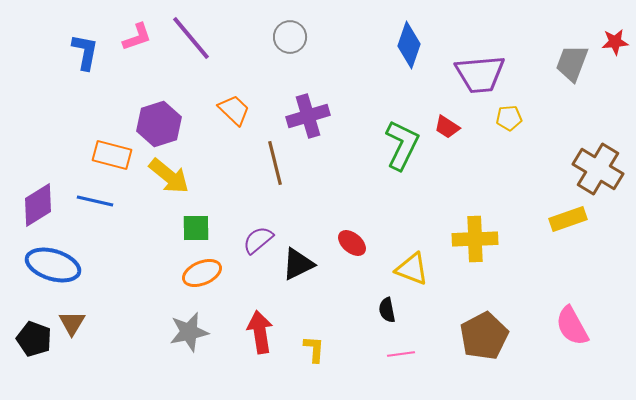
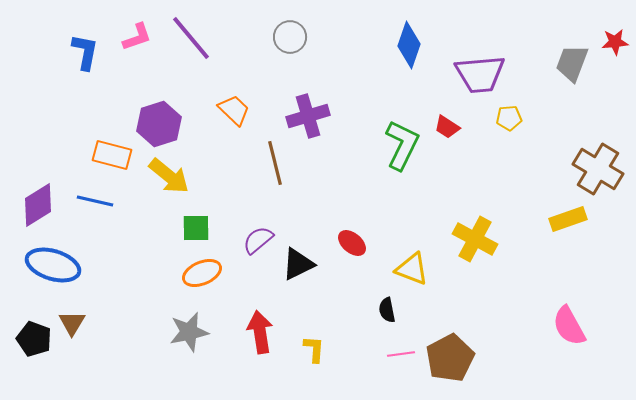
yellow cross: rotated 30 degrees clockwise
pink semicircle: moved 3 px left
brown pentagon: moved 34 px left, 22 px down
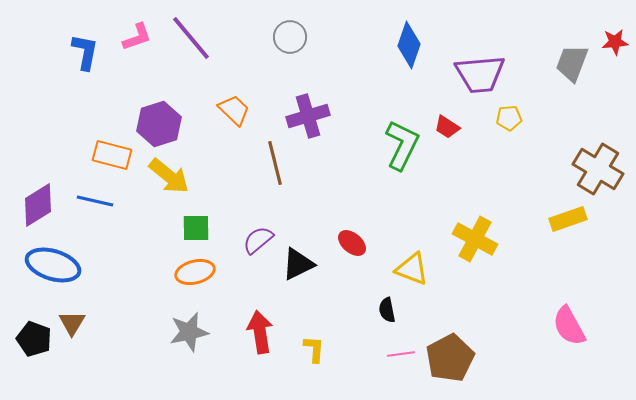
orange ellipse: moved 7 px left, 1 px up; rotated 9 degrees clockwise
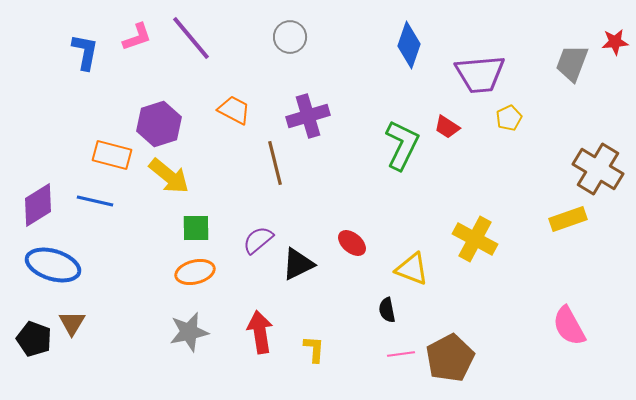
orange trapezoid: rotated 16 degrees counterclockwise
yellow pentagon: rotated 20 degrees counterclockwise
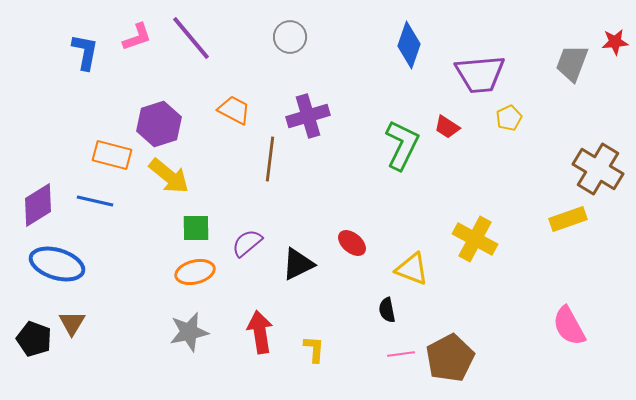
brown line: moved 5 px left, 4 px up; rotated 21 degrees clockwise
purple semicircle: moved 11 px left, 3 px down
blue ellipse: moved 4 px right, 1 px up
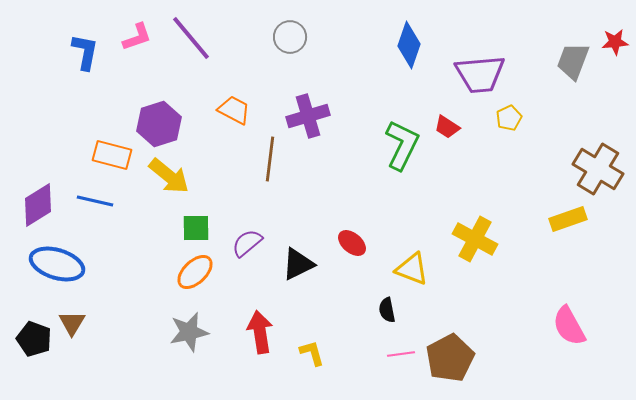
gray trapezoid: moved 1 px right, 2 px up
orange ellipse: rotated 30 degrees counterclockwise
yellow L-shape: moved 2 px left, 4 px down; rotated 20 degrees counterclockwise
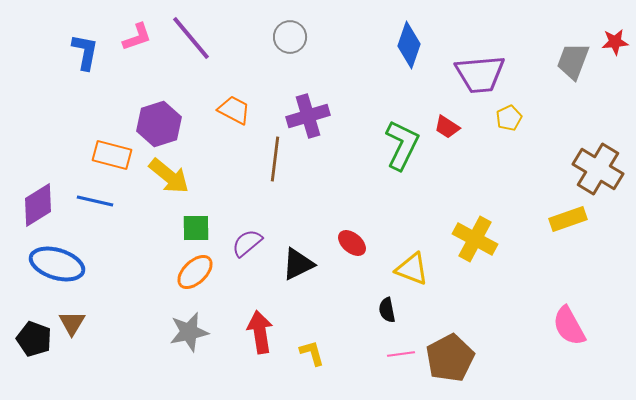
brown line: moved 5 px right
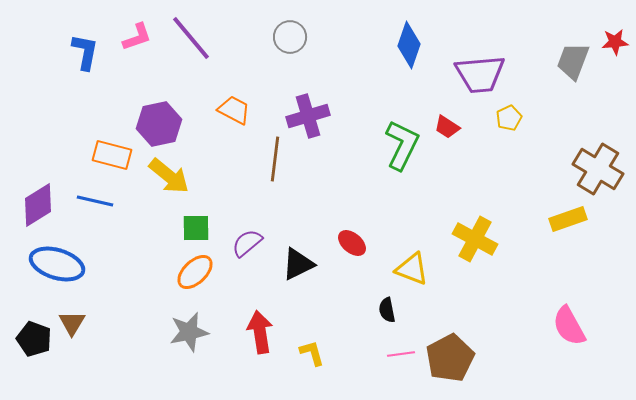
purple hexagon: rotated 6 degrees clockwise
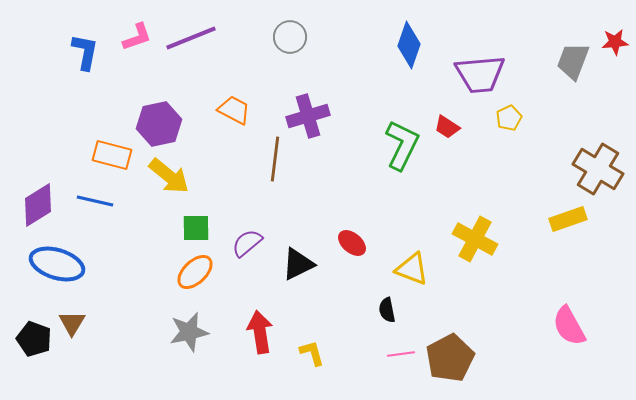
purple line: rotated 72 degrees counterclockwise
